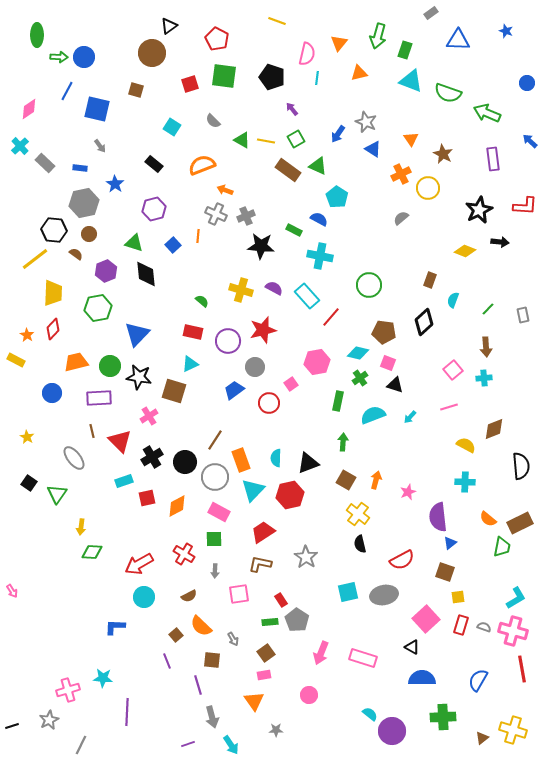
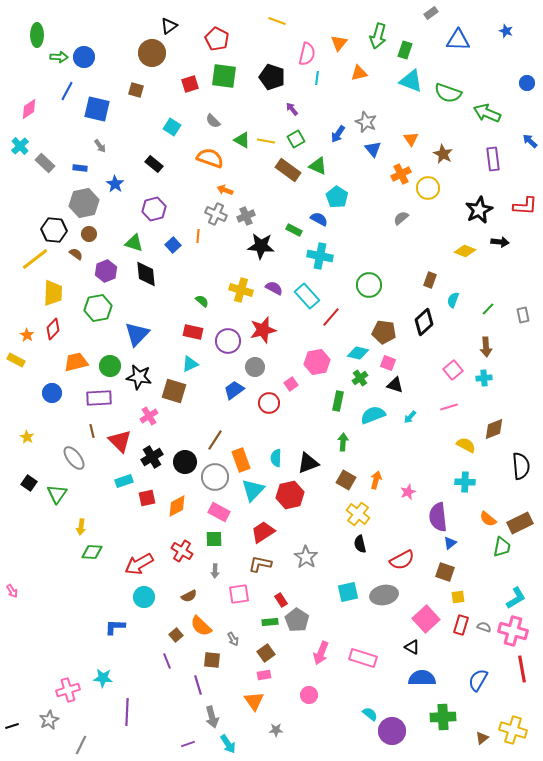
blue triangle at (373, 149): rotated 18 degrees clockwise
orange semicircle at (202, 165): moved 8 px right, 7 px up; rotated 40 degrees clockwise
red cross at (184, 554): moved 2 px left, 3 px up
cyan arrow at (231, 745): moved 3 px left, 1 px up
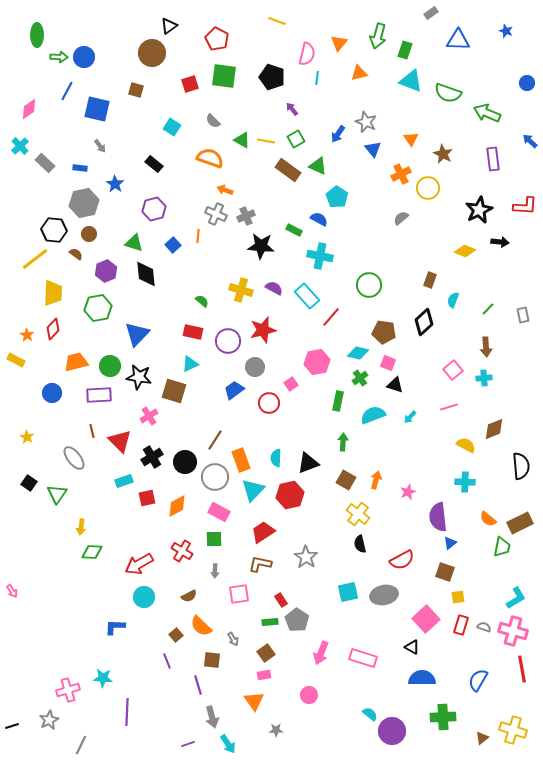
purple rectangle at (99, 398): moved 3 px up
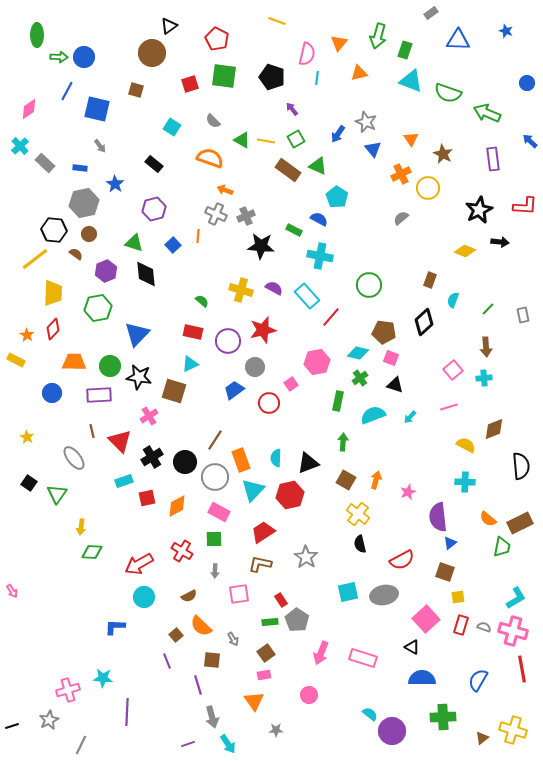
orange trapezoid at (76, 362): moved 2 px left; rotated 15 degrees clockwise
pink square at (388, 363): moved 3 px right, 5 px up
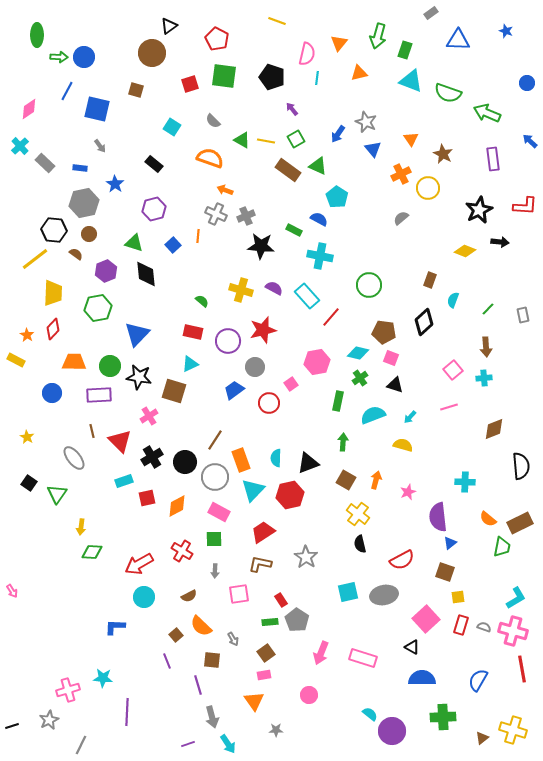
yellow semicircle at (466, 445): moved 63 px left; rotated 12 degrees counterclockwise
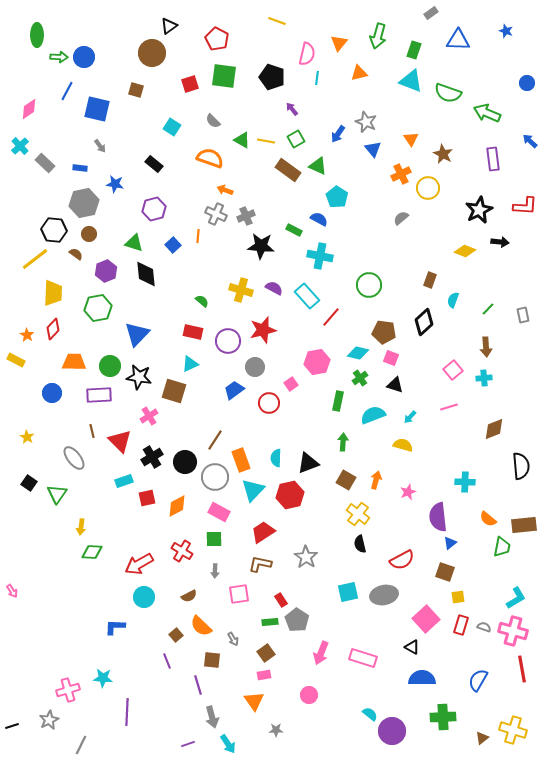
green rectangle at (405, 50): moved 9 px right
blue star at (115, 184): rotated 24 degrees counterclockwise
brown rectangle at (520, 523): moved 4 px right, 2 px down; rotated 20 degrees clockwise
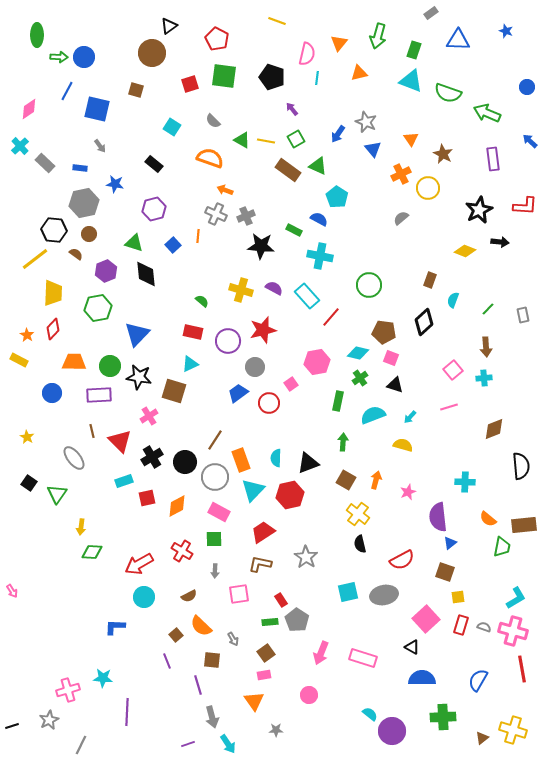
blue circle at (527, 83): moved 4 px down
yellow rectangle at (16, 360): moved 3 px right
blue trapezoid at (234, 390): moved 4 px right, 3 px down
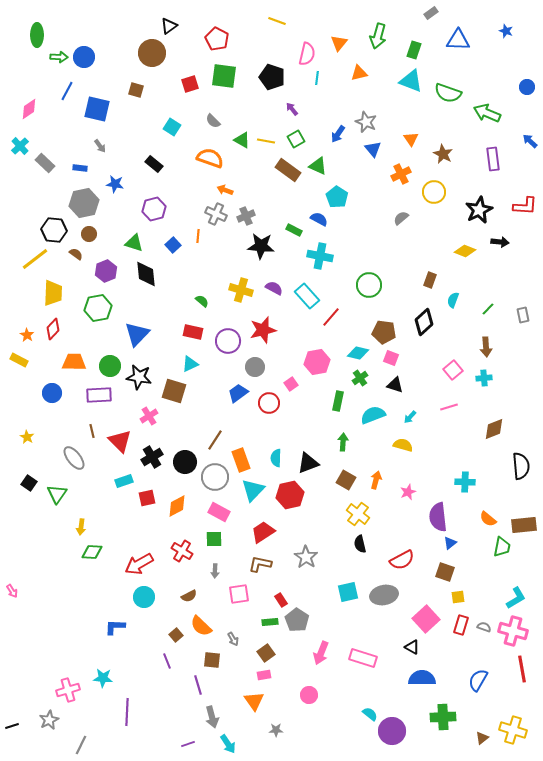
yellow circle at (428, 188): moved 6 px right, 4 px down
